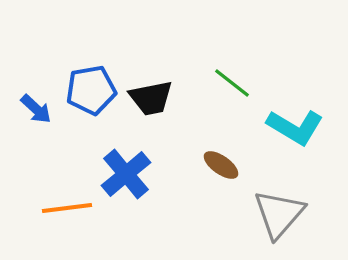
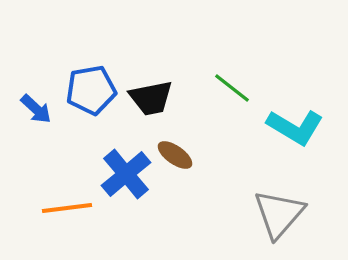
green line: moved 5 px down
brown ellipse: moved 46 px left, 10 px up
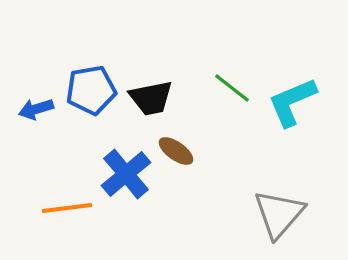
blue arrow: rotated 120 degrees clockwise
cyan L-shape: moved 3 px left, 25 px up; rotated 126 degrees clockwise
brown ellipse: moved 1 px right, 4 px up
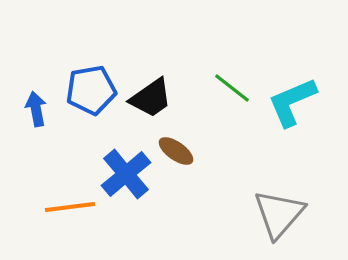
black trapezoid: rotated 24 degrees counterclockwise
blue arrow: rotated 96 degrees clockwise
orange line: moved 3 px right, 1 px up
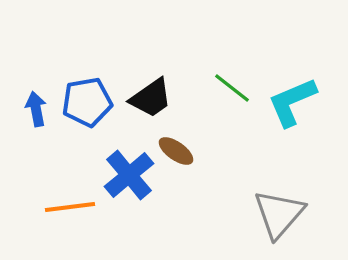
blue pentagon: moved 4 px left, 12 px down
blue cross: moved 3 px right, 1 px down
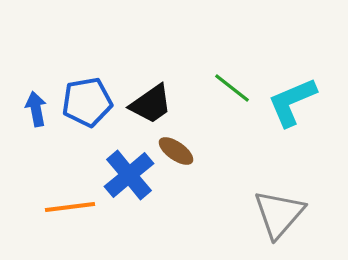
black trapezoid: moved 6 px down
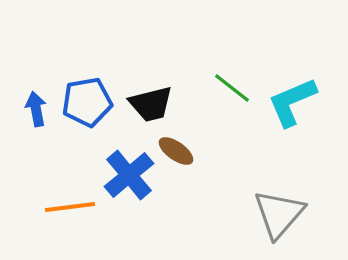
black trapezoid: rotated 21 degrees clockwise
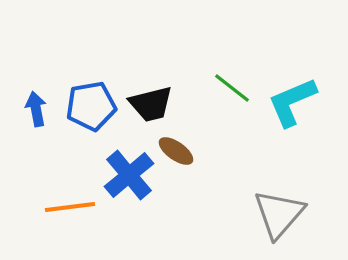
blue pentagon: moved 4 px right, 4 px down
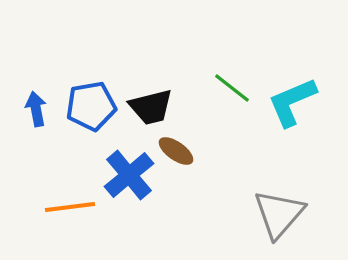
black trapezoid: moved 3 px down
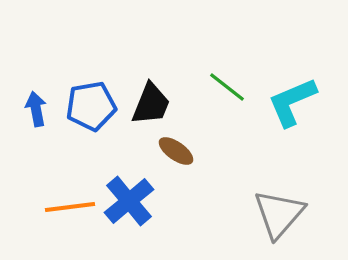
green line: moved 5 px left, 1 px up
black trapezoid: moved 3 px up; rotated 54 degrees counterclockwise
blue cross: moved 26 px down
